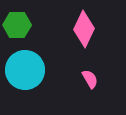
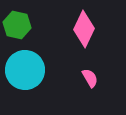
green hexagon: rotated 12 degrees clockwise
pink semicircle: moved 1 px up
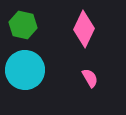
green hexagon: moved 6 px right
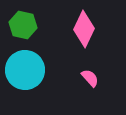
pink semicircle: rotated 12 degrees counterclockwise
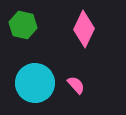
cyan circle: moved 10 px right, 13 px down
pink semicircle: moved 14 px left, 7 px down
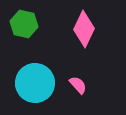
green hexagon: moved 1 px right, 1 px up
pink semicircle: moved 2 px right
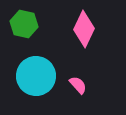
cyan circle: moved 1 px right, 7 px up
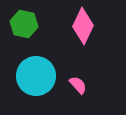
pink diamond: moved 1 px left, 3 px up
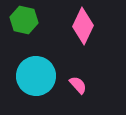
green hexagon: moved 4 px up
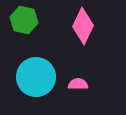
cyan circle: moved 1 px down
pink semicircle: moved 1 px up; rotated 48 degrees counterclockwise
